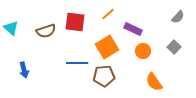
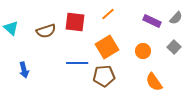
gray semicircle: moved 2 px left, 1 px down
purple rectangle: moved 19 px right, 8 px up
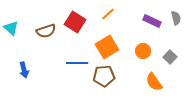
gray semicircle: rotated 56 degrees counterclockwise
red square: rotated 25 degrees clockwise
gray square: moved 4 px left, 10 px down
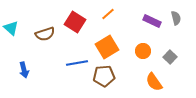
brown semicircle: moved 1 px left, 3 px down
blue line: rotated 10 degrees counterclockwise
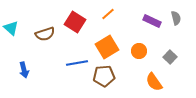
orange circle: moved 4 px left
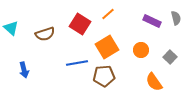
red square: moved 5 px right, 2 px down
orange circle: moved 2 px right, 1 px up
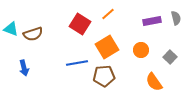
purple rectangle: rotated 36 degrees counterclockwise
cyan triangle: moved 1 px down; rotated 21 degrees counterclockwise
brown semicircle: moved 12 px left
blue arrow: moved 2 px up
